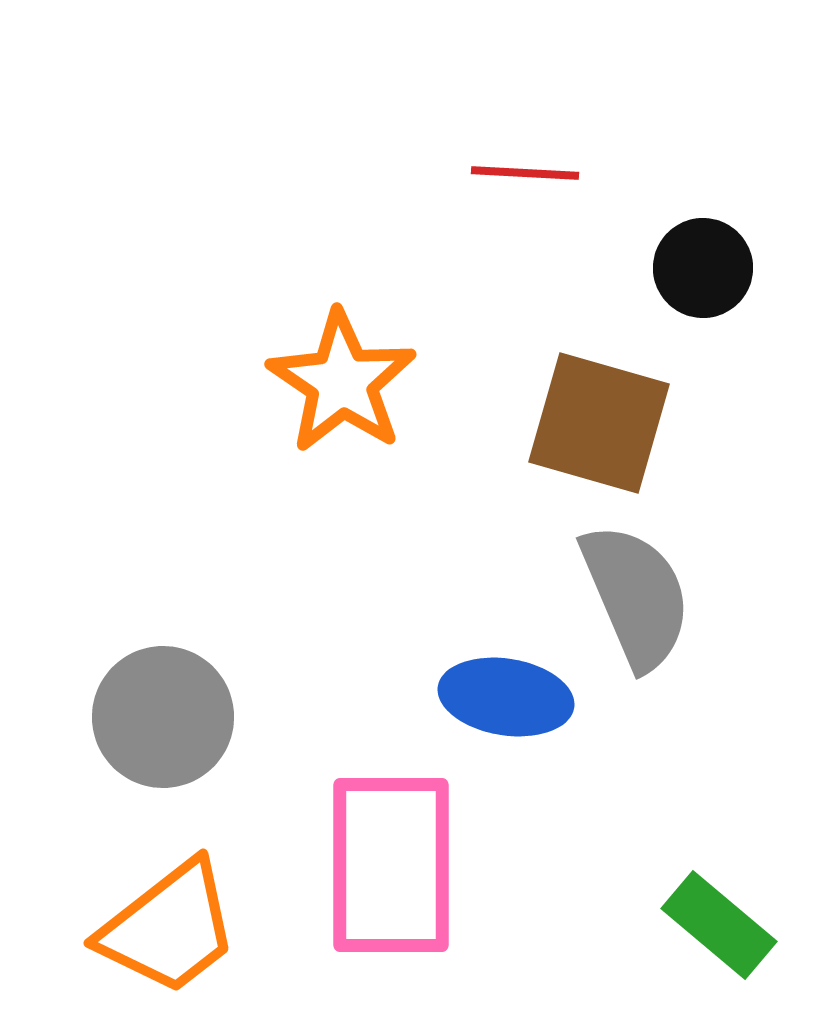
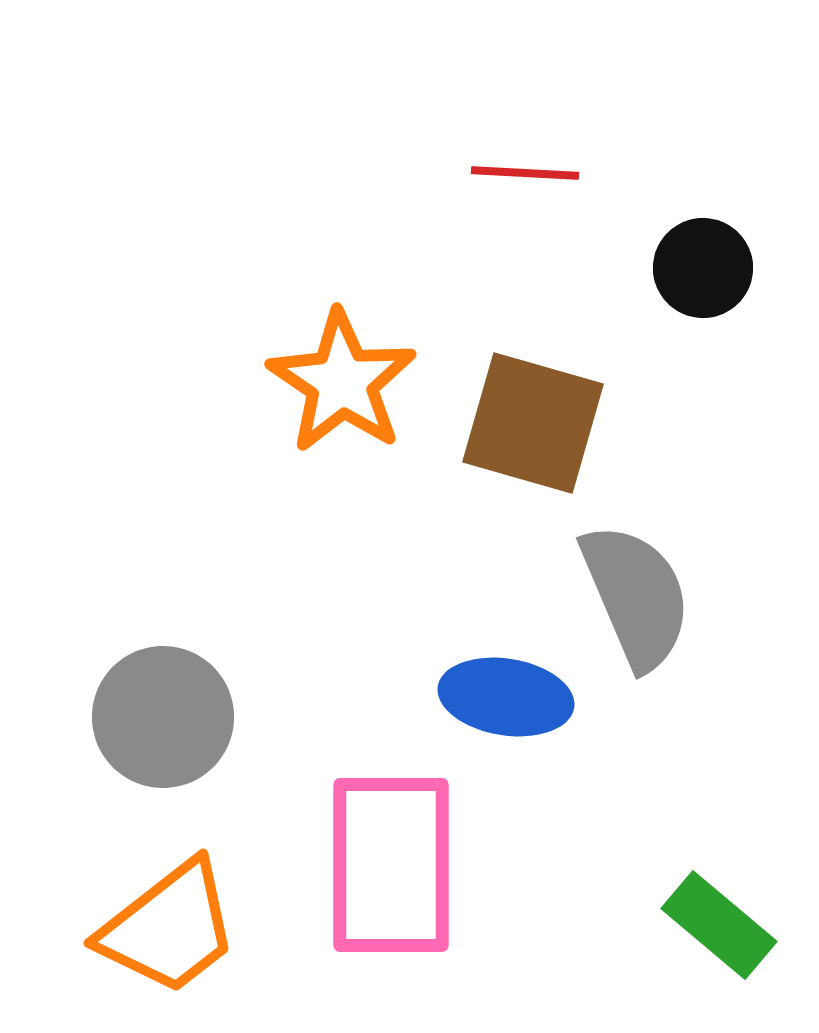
brown square: moved 66 px left
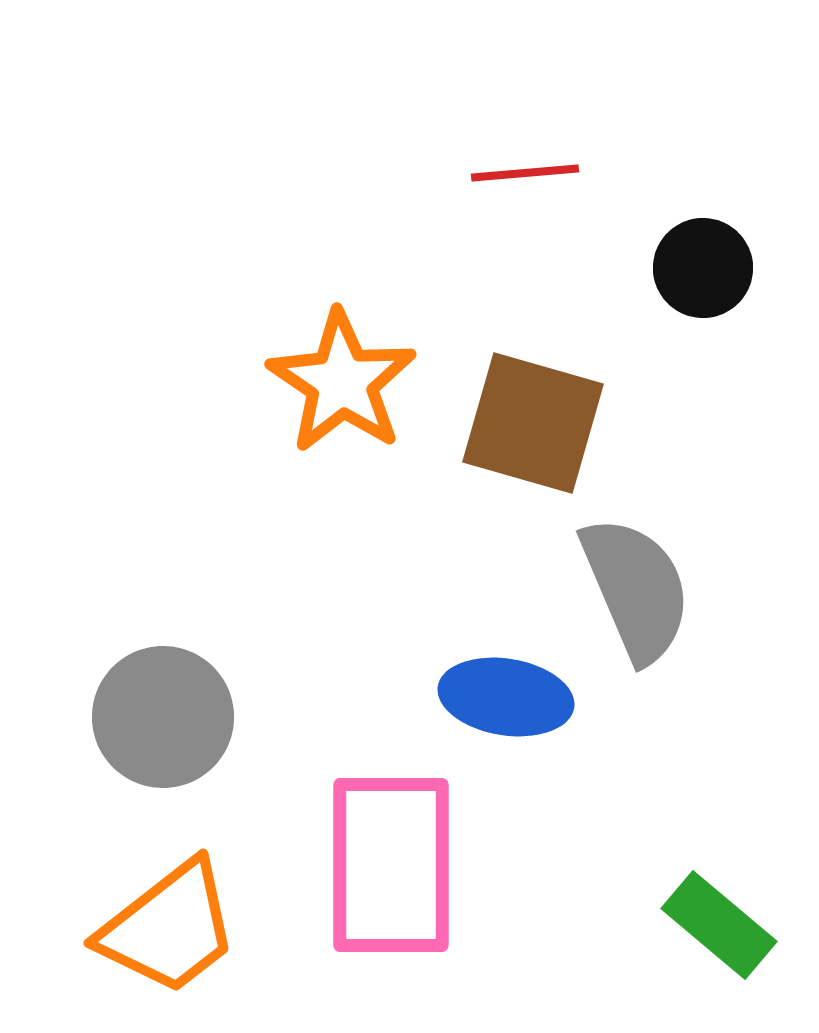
red line: rotated 8 degrees counterclockwise
gray semicircle: moved 7 px up
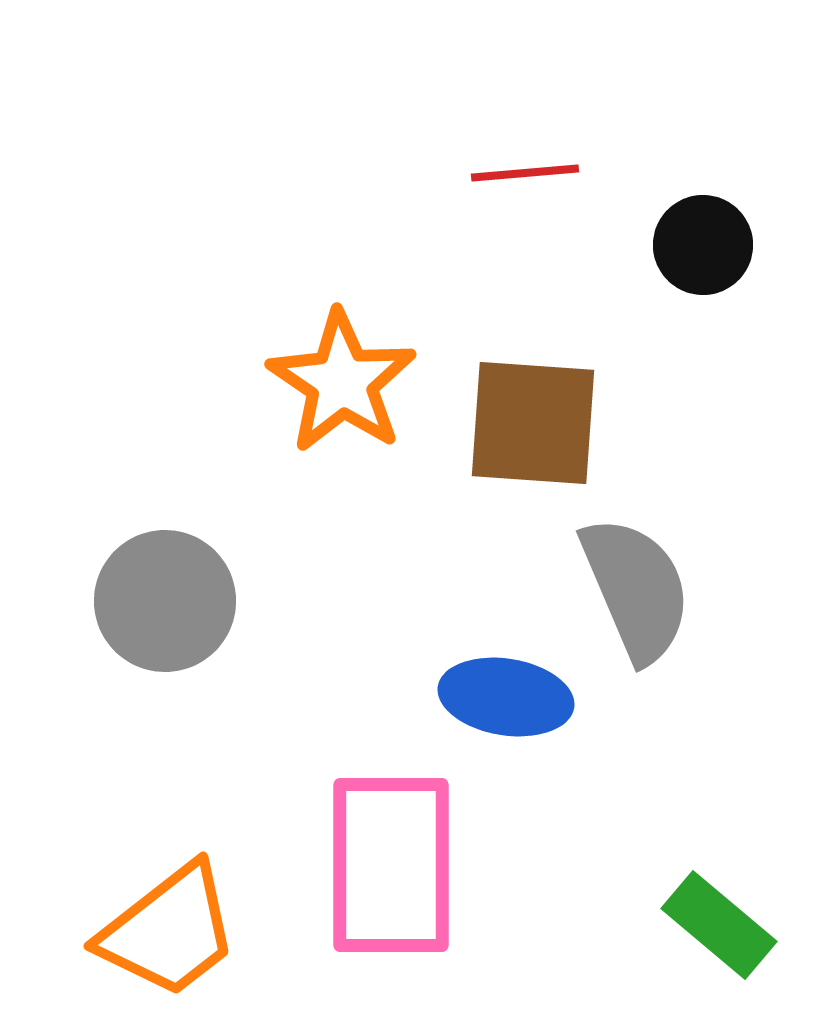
black circle: moved 23 px up
brown square: rotated 12 degrees counterclockwise
gray circle: moved 2 px right, 116 px up
orange trapezoid: moved 3 px down
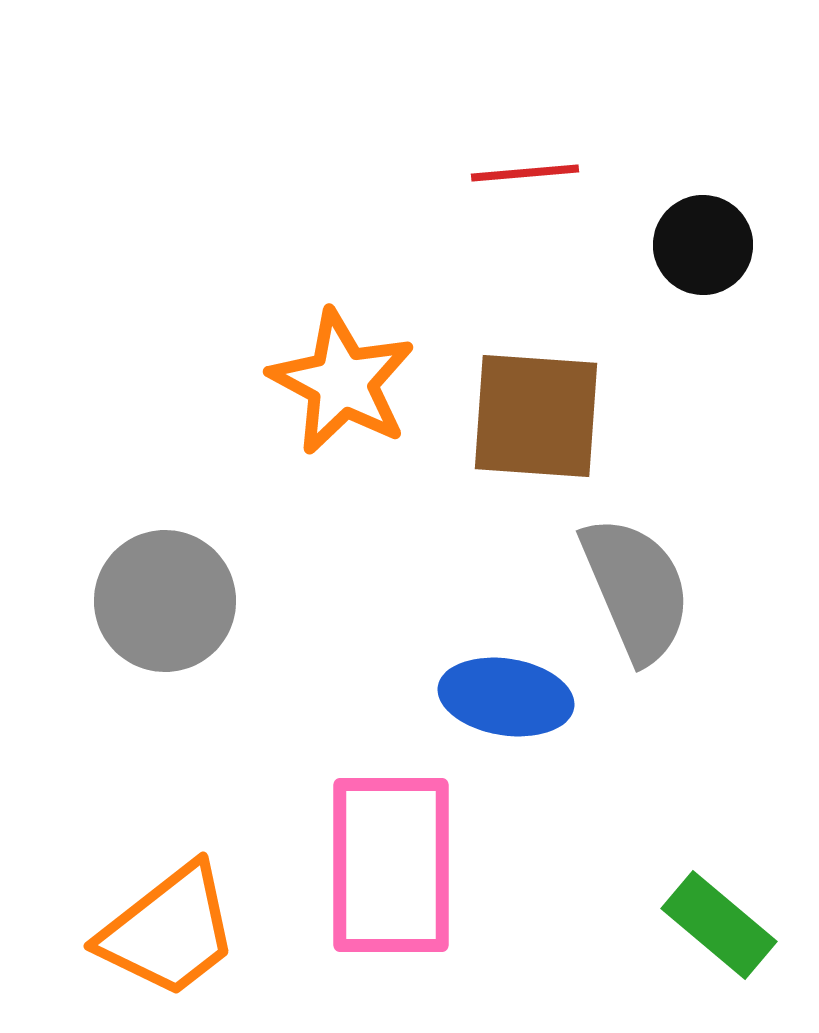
orange star: rotated 6 degrees counterclockwise
brown square: moved 3 px right, 7 px up
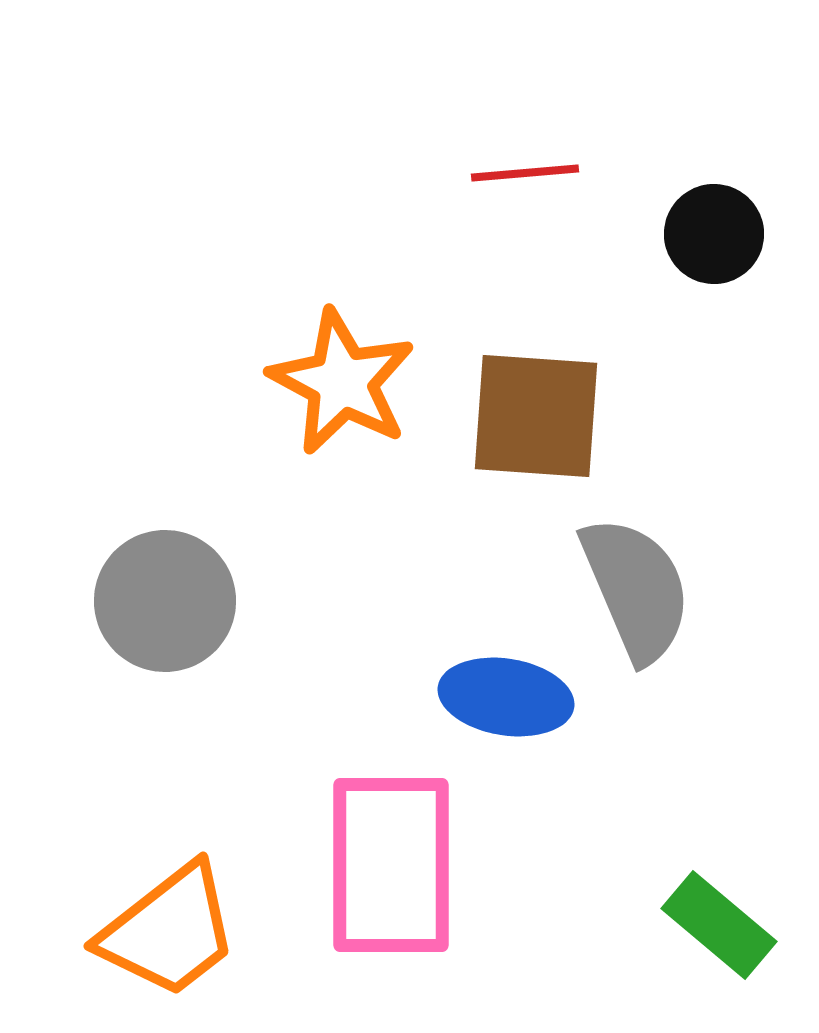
black circle: moved 11 px right, 11 px up
